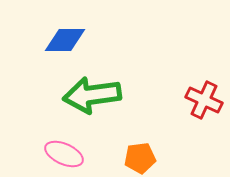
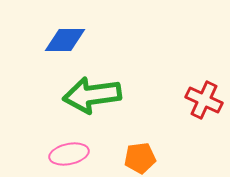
pink ellipse: moved 5 px right; rotated 36 degrees counterclockwise
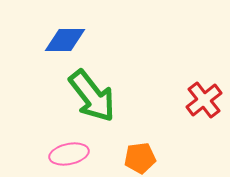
green arrow: moved 1 px down; rotated 120 degrees counterclockwise
red cross: rotated 27 degrees clockwise
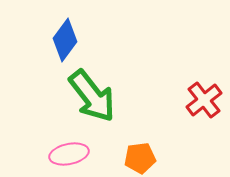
blue diamond: rotated 54 degrees counterclockwise
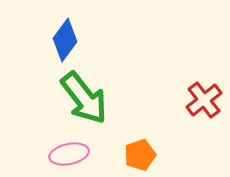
green arrow: moved 8 px left, 2 px down
orange pentagon: moved 3 px up; rotated 12 degrees counterclockwise
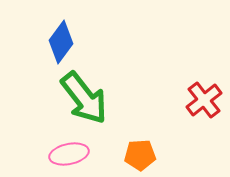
blue diamond: moved 4 px left, 2 px down
orange pentagon: rotated 16 degrees clockwise
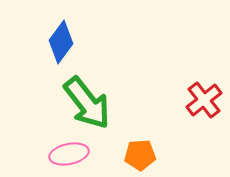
green arrow: moved 3 px right, 5 px down
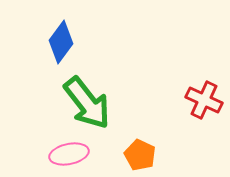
red cross: rotated 27 degrees counterclockwise
orange pentagon: rotated 28 degrees clockwise
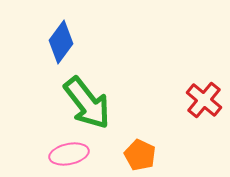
red cross: rotated 15 degrees clockwise
